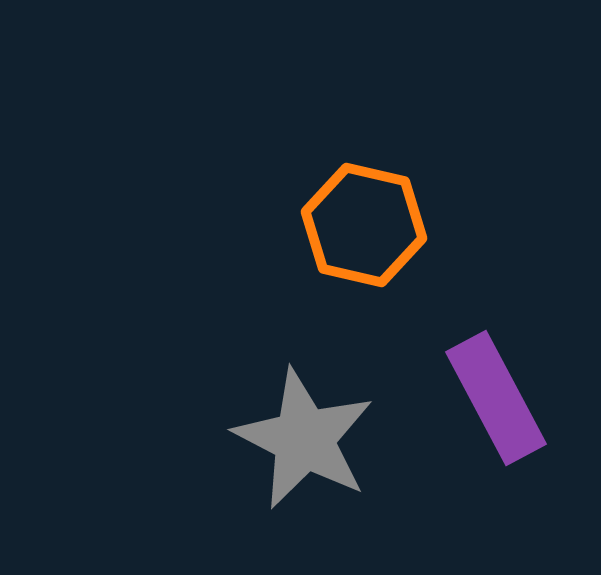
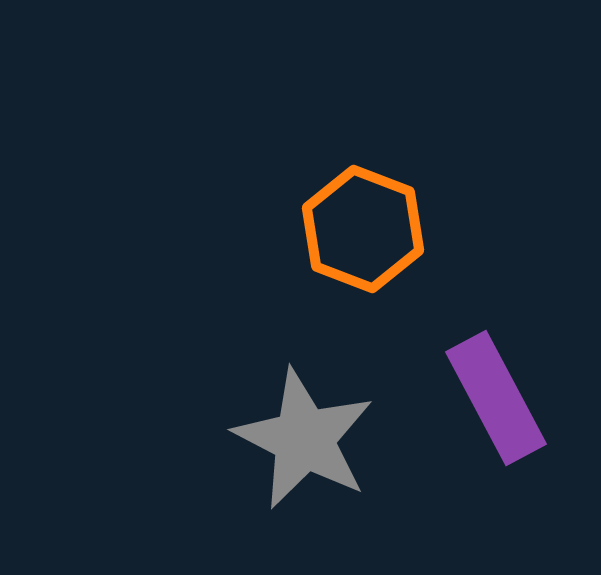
orange hexagon: moved 1 px left, 4 px down; rotated 8 degrees clockwise
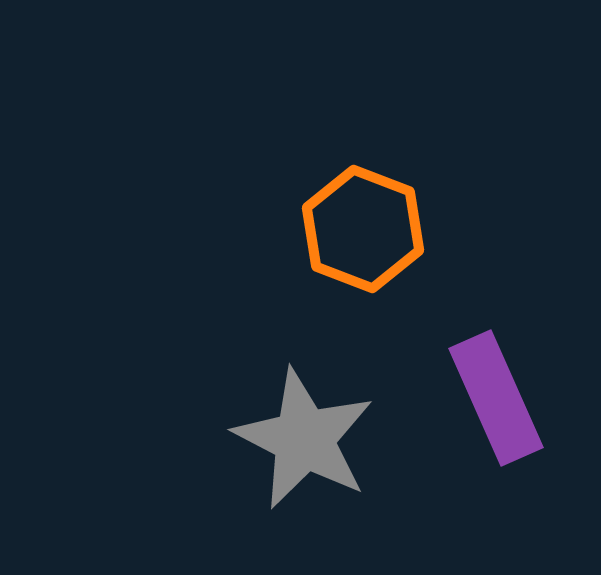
purple rectangle: rotated 4 degrees clockwise
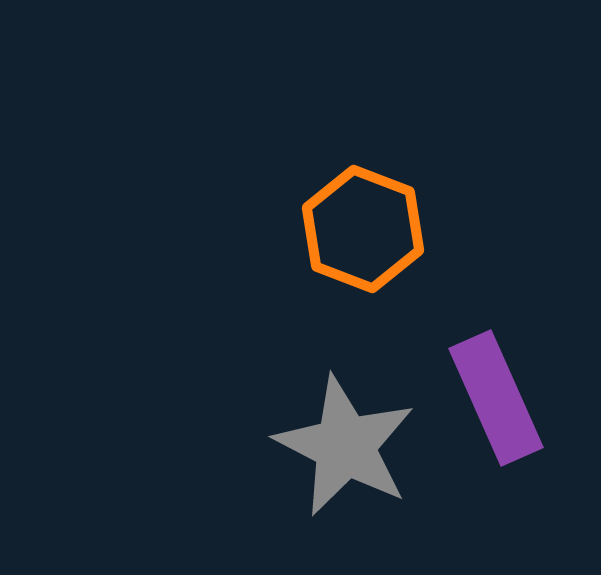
gray star: moved 41 px right, 7 px down
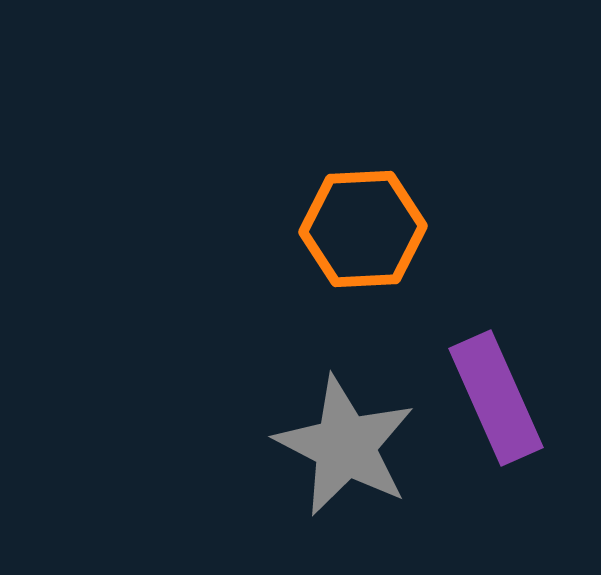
orange hexagon: rotated 24 degrees counterclockwise
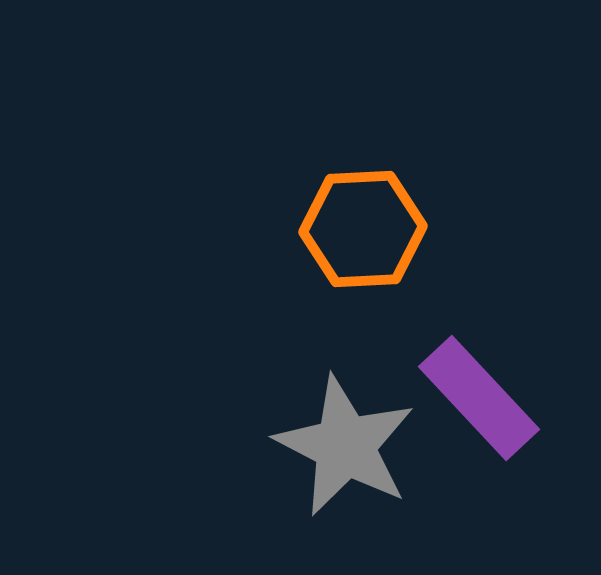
purple rectangle: moved 17 px left; rotated 19 degrees counterclockwise
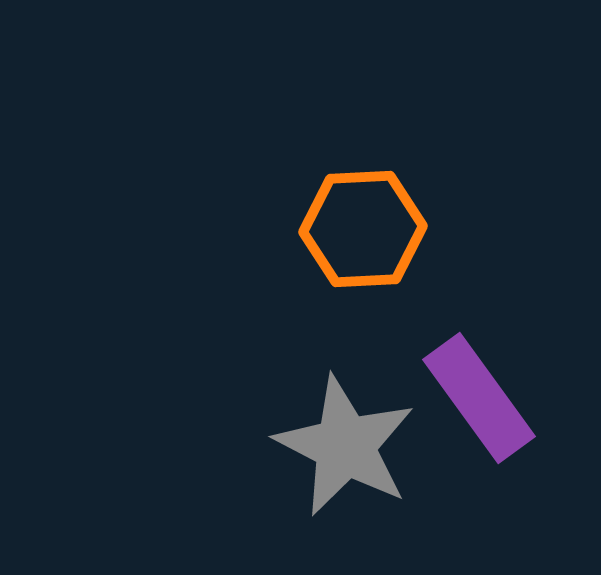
purple rectangle: rotated 7 degrees clockwise
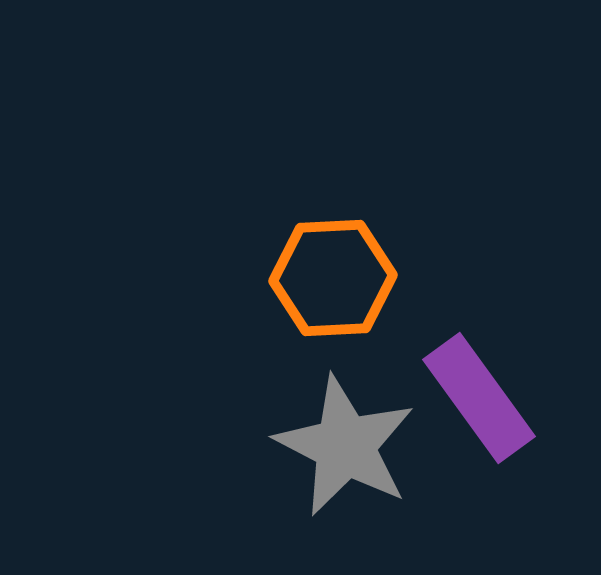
orange hexagon: moved 30 px left, 49 px down
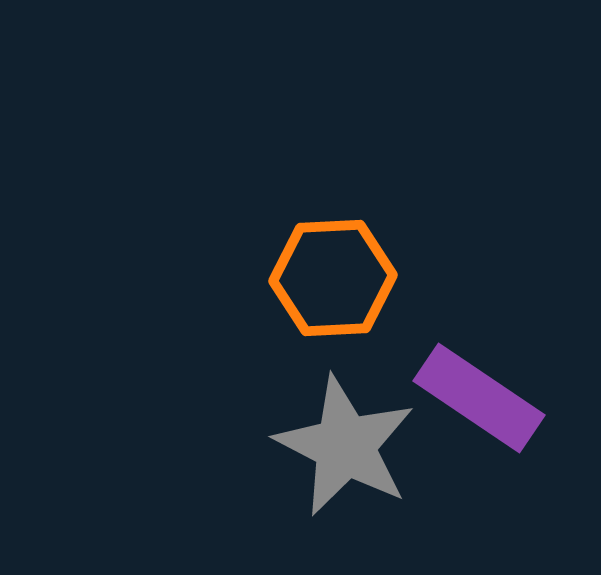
purple rectangle: rotated 20 degrees counterclockwise
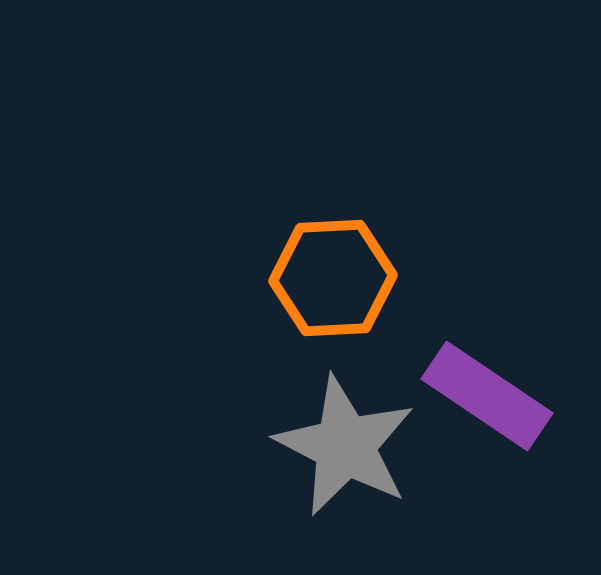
purple rectangle: moved 8 px right, 2 px up
